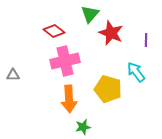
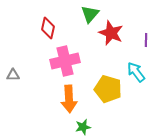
red diamond: moved 6 px left, 3 px up; rotated 65 degrees clockwise
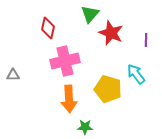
cyan arrow: moved 2 px down
green star: moved 2 px right; rotated 14 degrees clockwise
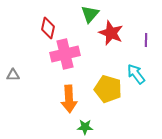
pink cross: moved 7 px up
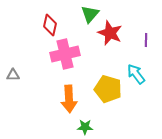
red diamond: moved 2 px right, 3 px up
red star: moved 1 px left
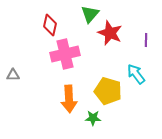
yellow pentagon: moved 2 px down
green star: moved 8 px right, 9 px up
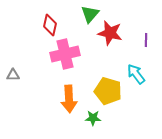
red star: rotated 10 degrees counterclockwise
